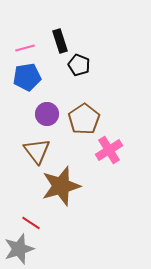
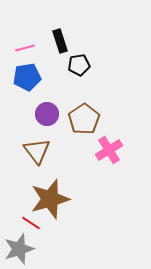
black pentagon: rotated 30 degrees counterclockwise
brown star: moved 11 px left, 13 px down
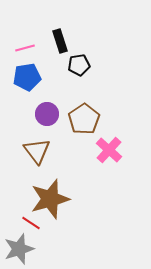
pink cross: rotated 16 degrees counterclockwise
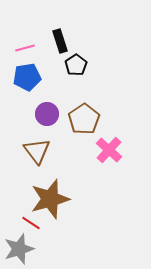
black pentagon: moved 3 px left; rotated 25 degrees counterclockwise
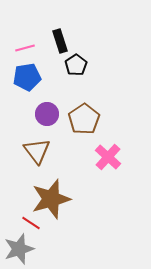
pink cross: moved 1 px left, 7 px down
brown star: moved 1 px right
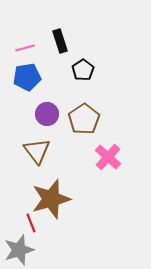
black pentagon: moved 7 px right, 5 px down
red line: rotated 36 degrees clockwise
gray star: moved 1 px down
